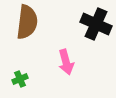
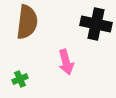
black cross: rotated 12 degrees counterclockwise
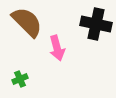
brown semicircle: rotated 52 degrees counterclockwise
pink arrow: moved 9 px left, 14 px up
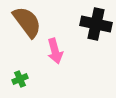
brown semicircle: rotated 8 degrees clockwise
pink arrow: moved 2 px left, 3 px down
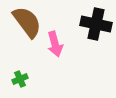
pink arrow: moved 7 px up
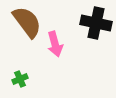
black cross: moved 1 px up
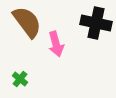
pink arrow: moved 1 px right
green cross: rotated 28 degrees counterclockwise
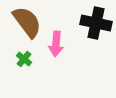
pink arrow: rotated 20 degrees clockwise
green cross: moved 4 px right, 20 px up
